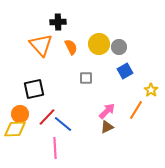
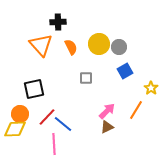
yellow star: moved 2 px up
pink line: moved 1 px left, 4 px up
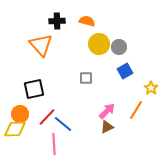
black cross: moved 1 px left, 1 px up
orange semicircle: moved 16 px right, 26 px up; rotated 49 degrees counterclockwise
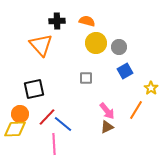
yellow circle: moved 3 px left, 1 px up
pink arrow: rotated 96 degrees clockwise
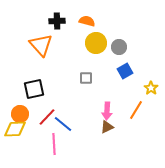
pink arrow: rotated 42 degrees clockwise
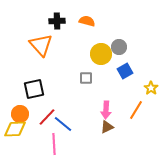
yellow circle: moved 5 px right, 11 px down
pink arrow: moved 1 px left, 1 px up
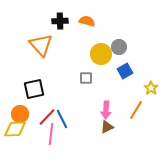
black cross: moved 3 px right
blue line: moved 1 px left, 5 px up; rotated 24 degrees clockwise
pink line: moved 3 px left, 10 px up; rotated 10 degrees clockwise
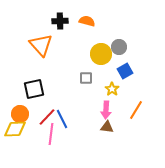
yellow star: moved 39 px left, 1 px down
brown triangle: rotated 32 degrees clockwise
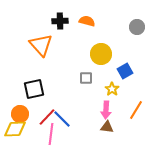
gray circle: moved 18 px right, 20 px up
blue line: rotated 18 degrees counterclockwise
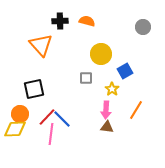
gray circle: moved 6 px right
